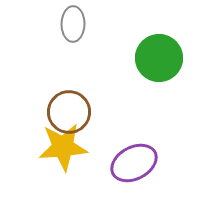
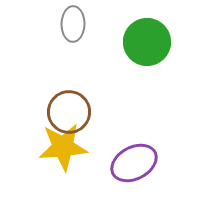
green circle: moved 12 px left, 16 px up
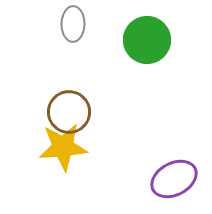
green circle: moved 2 px up
purple ellipse: moved 40 px right, 16 px down
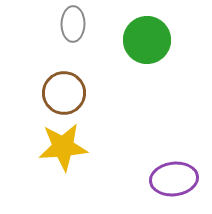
brown circle: moved 5 px left, 19 px up
purple ellipse: rotated 21 degrees clockwise
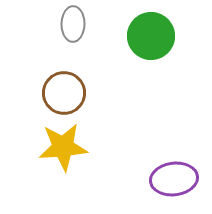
green circle: moved 4 px right, 4 px up
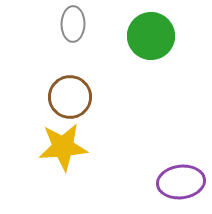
brown circle: moved 6 px right, 4 px down
purple ellipse: moved 7 px right, 3 px down
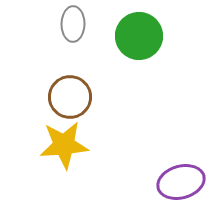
green circle: moved 12 px left
yellow star: moved 1 px right, 2 px up
purple ellipse: rotated 9 degrees counterclockwise
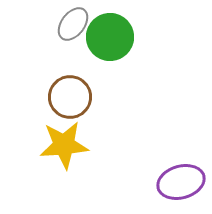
gray ellipse: rotated 36 degrees clockwise
green circle: moved 29 px left, 1 px down
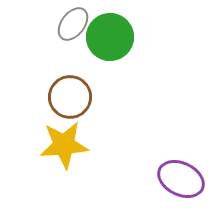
purple ellipse: moved 3 px up; rotated 42 degrees clockwise
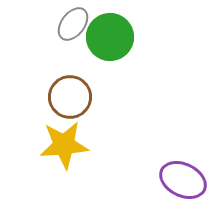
purple ellipse: moved 2 px right, 1 px down
